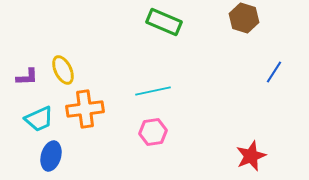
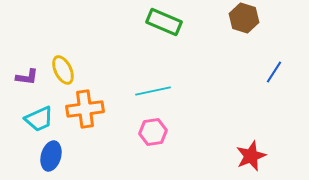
purple L-shape: rotated 10 degrees clockwise
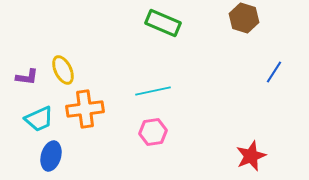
green rectangle: moved 1 px left, 1 px down
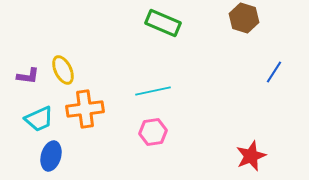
purple L-shape: moved 1 px right, 1 px up
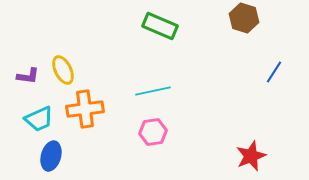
green rectangle: moved 3 px left, 3 px down
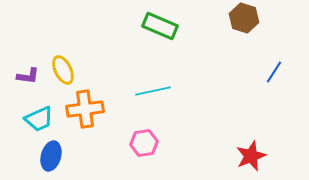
pink hexagon: moved 9 px left, 11 px down
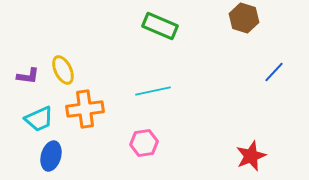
blue line: rotated 10 degrees clockwise
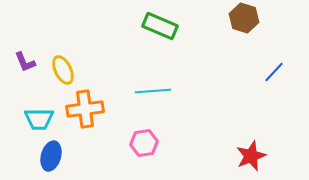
purple L-shape: moved 3 px left, 14 px up; rotated 60 degrees clockwise
cyan line: rotated 8 degrees clockwise
cyan trapezoid: rotated 24 degrees clockwise
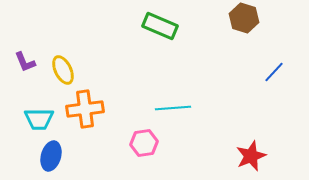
cyan line: moved 20 px right, 17 px down
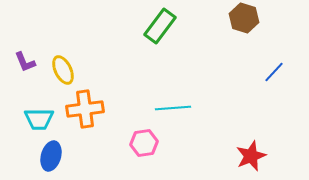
green rectangle: rotated 76 degrees counterclockwise
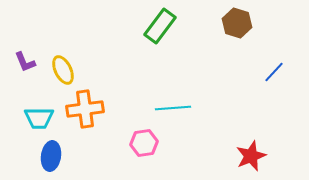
brown hexagon: moved 7 px left, 5 px down
cyan trapezoid: moved 1 px up
blue ellipse: rotated 8 degrees counterclockwise
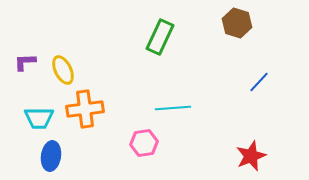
green rectangle: moved 11 px down; rotated 12 degrees counterclockwise
purple L-shape: rotated 110 degrees clockwise
blue line: moved 15 px left, 10 px down
